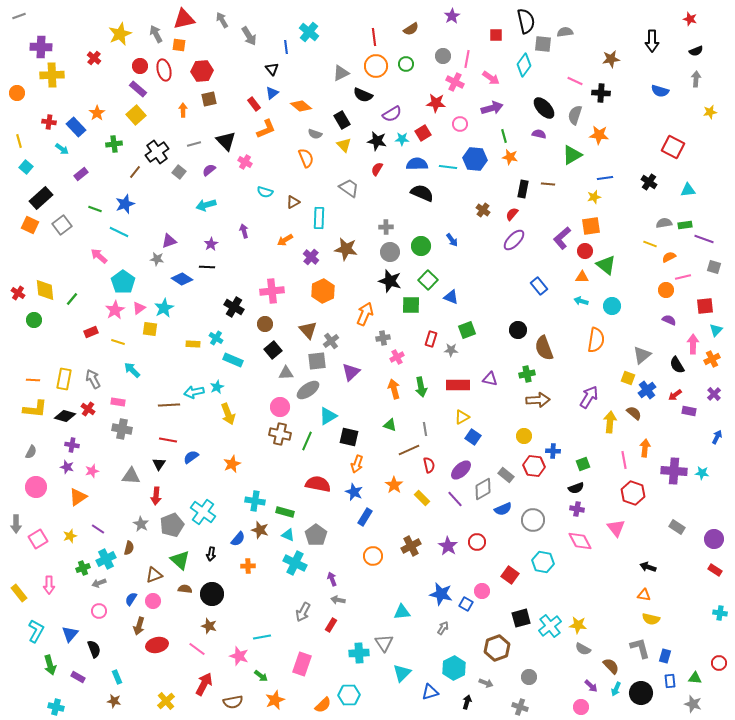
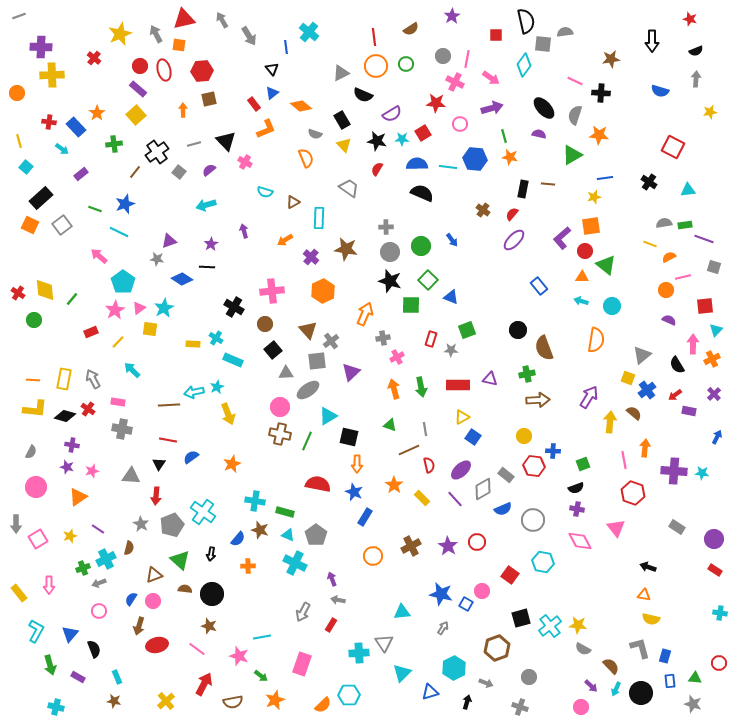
yellow line at (118, 342): rotated 64 degrees counterclockwise
orange arrow at (357, 464): rotated 18 degrees counterclockwise
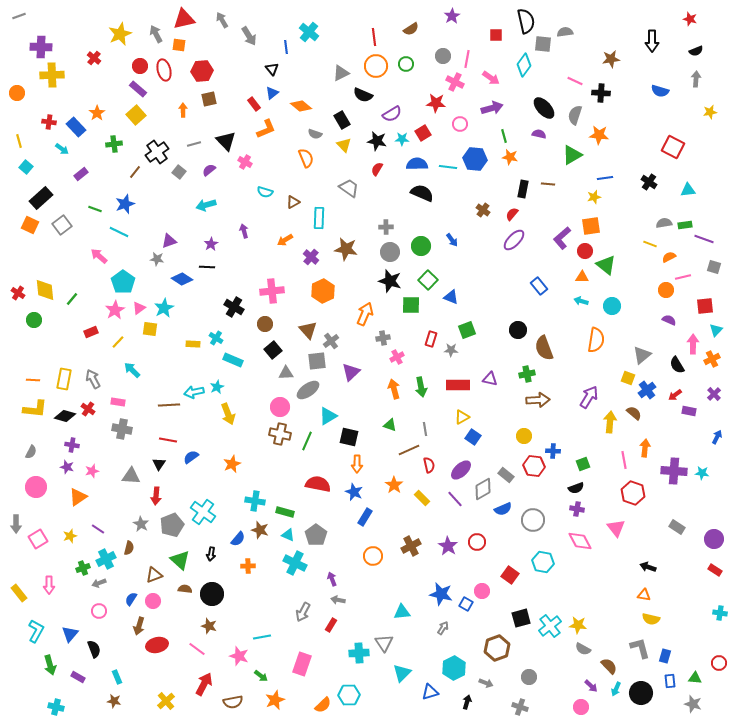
brown semicircle at (611, 666): moved 2 px left
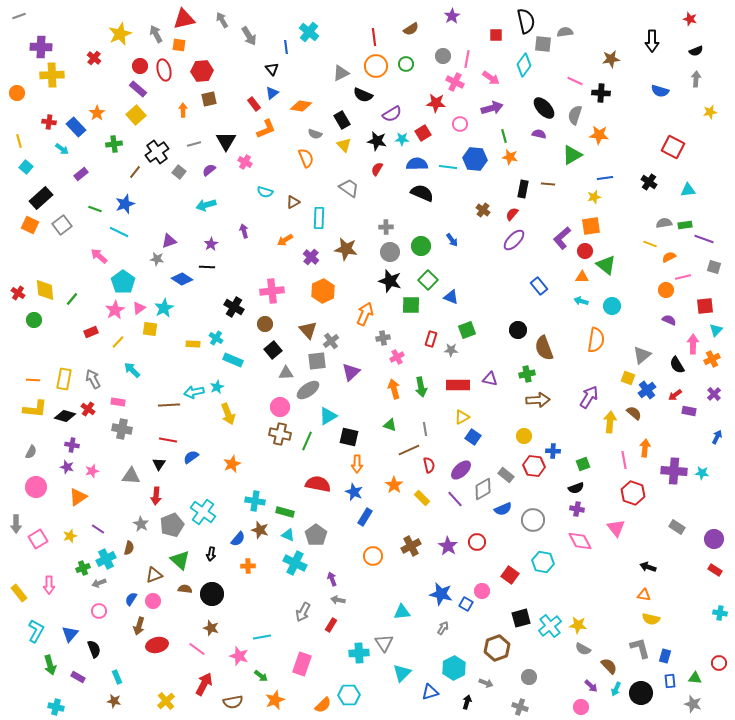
orange diamond at (301, 106): rotated 30 degrees counterclockwise
black triangle at (226, 141): rotated 15 degrees clockwise
brown star at (209, 626): moved 2 px right, 2 px down
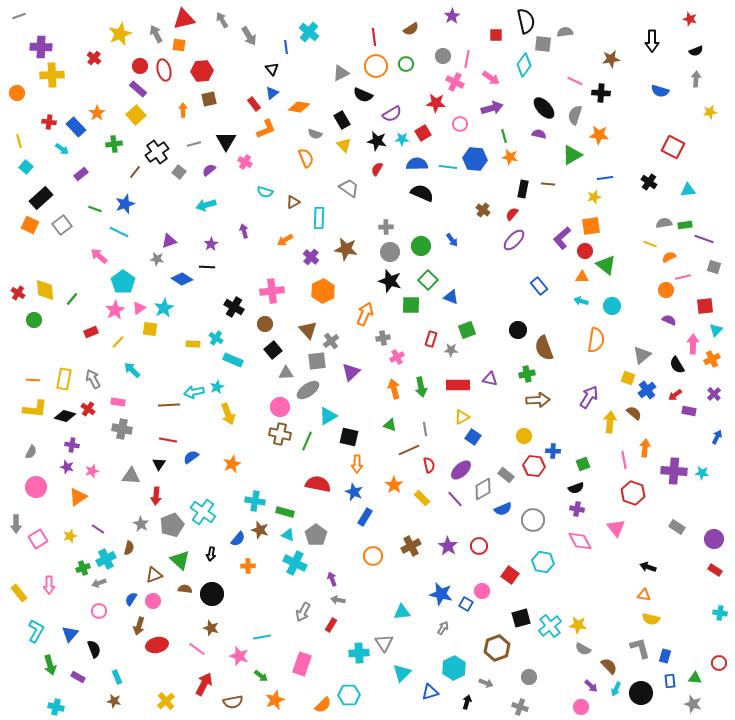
orange diamond at (301, 106): moved 2 px left, 1 px down
red circle at (477, 542): moved 2 px right, 4 px down
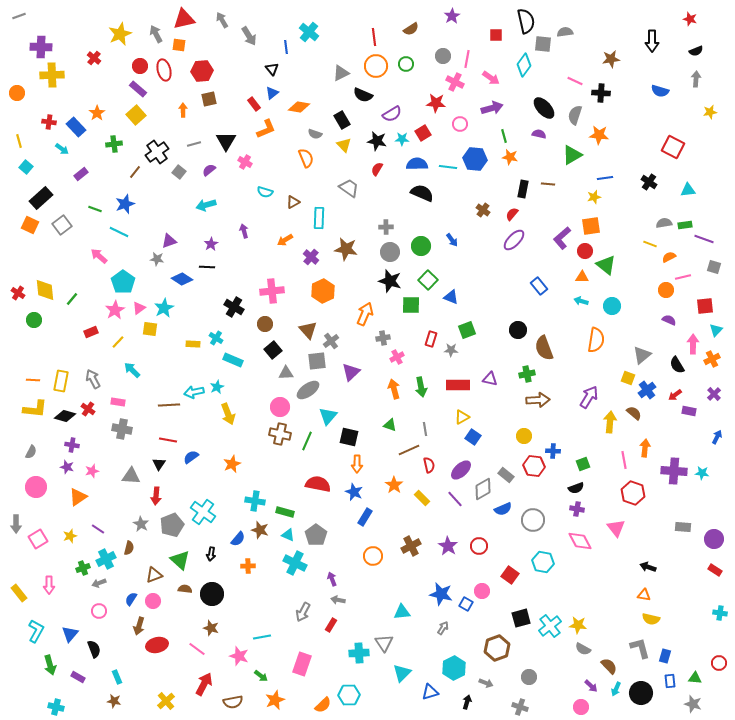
yellow rectangle at (64, 379): moved 3 px left, 2 px down
cyan triangle at (328, 416): rotated 18 degrees counterclockwise
gray rectangle at (677, 527): moved 6 px right; rotated 28 degrees counterclockwise
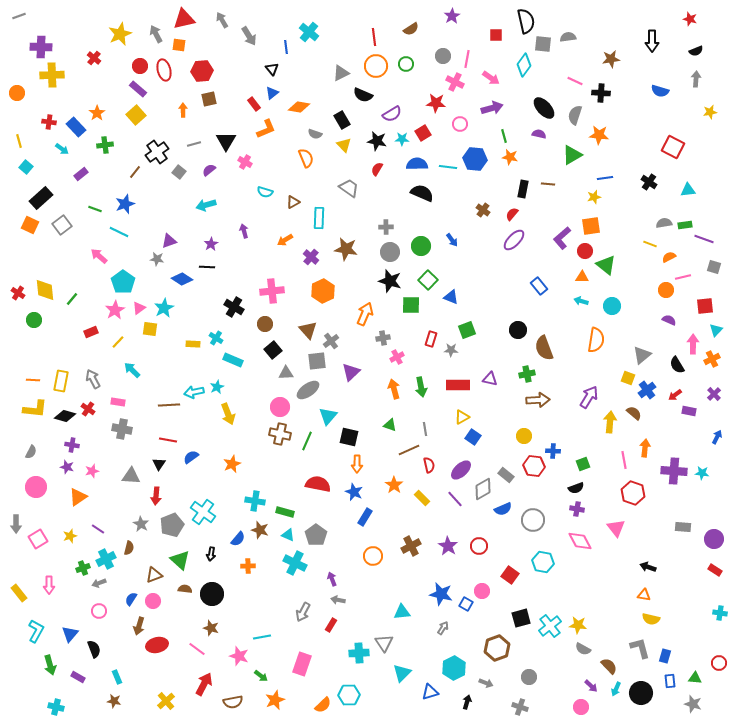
gray semicircle at (565, 32): moved 3 px right, 5 px down
green cross at (114, 144): moved 9 px left, 1 px down
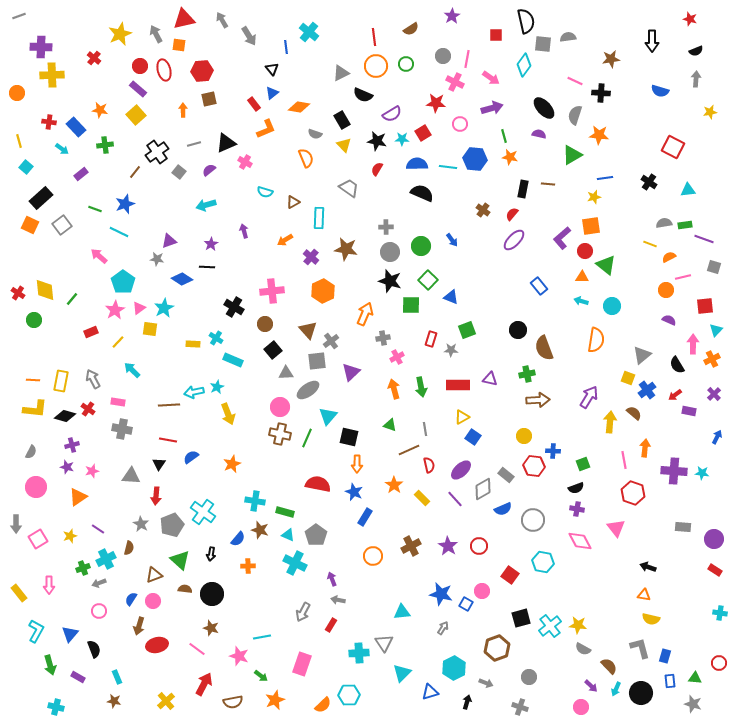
orange star at (97, 113): moved 3 px right, 3 px up; rotated 28 degrees counterclockwise
black triangle at (226, 141): moved 2 px down; rotated 35 degrees clockwise
green line at (307, 441): moved 3 px up
purple cross at (72, 445): rotated 24 degrees counterclockwise
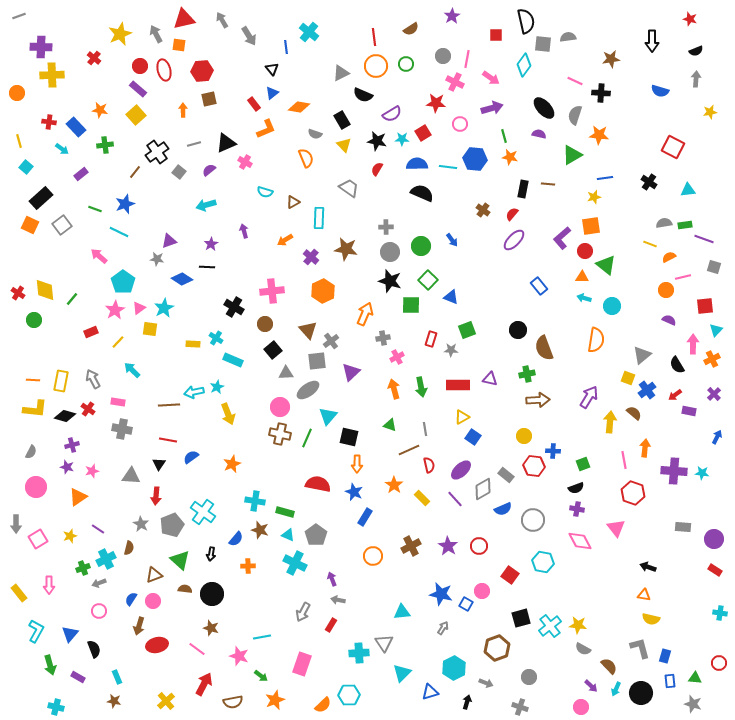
cyan arrow at (581, 301): moved 3 px right, 3 px up
blue semicircle at (238, 539): moved 2 px left
